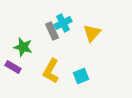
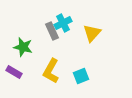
purple rectangle: moved 1 px right, 5 px down
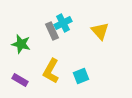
yellow triangle: moved 8 px right, 2 px up; rotated 24 degrees counterclockwise
green star: moved 2 px left, 3 px up
purple rectangle: moved 6 px right, 8 px down
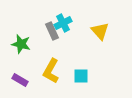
cyan square: rotated 21 degrees clockwise
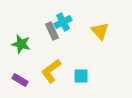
cyan cross: moved 1 px up
yellow L-shape: rotated 25 degrees clockwise
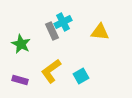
yellow triangle: moved 1 px down; rotated 42 degrees counterclockwise
green star: rotated 12 degrees clockwise
cyan square: rotated 28 degrees counterclockwise
purple rectangle: rotated 14 degrees counterclockwise
